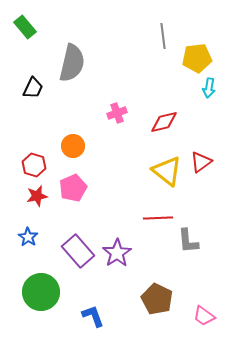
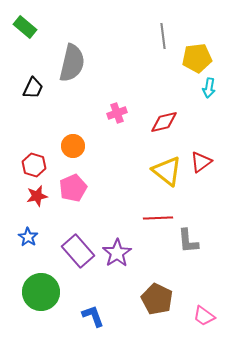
green rectangle: rotated 10 degrees counterclockwise
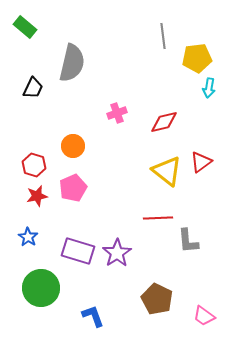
purple rectangle: rotated 32 degrees counterclockwise
green circle: moved 4 px up
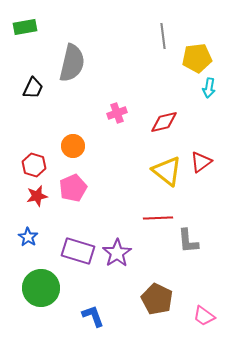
green rectangle: rotated 50 degrees counterclockwise
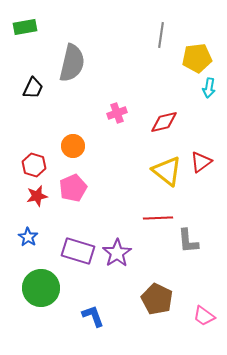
gray line: moved 2 px left, 1 px up; rotated 15 degrees clockwise
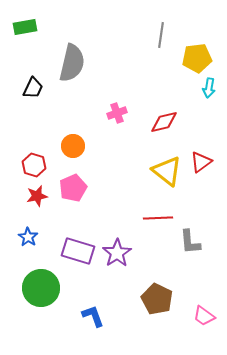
gray L-shape: moved 2 px right, 1 px down
